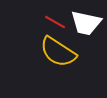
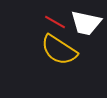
yellow semicircle: moved 1 px right, 2 px up
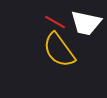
yellow semicircle: rotated 21 degrees clockwise
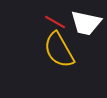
yellow semicircle: rotated 6 degrees clockwise
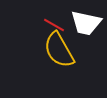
red line: moved 1 px left, 3 px down
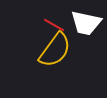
yellow semicircle: moved 4 px left; rotated 114 degrees counterclockwise
